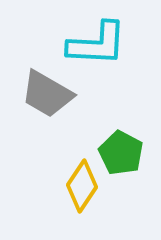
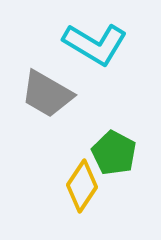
cyan L-shape: moved 2 px left; rotated 28 degrees clockwise
green pentagon: moved 7 px left
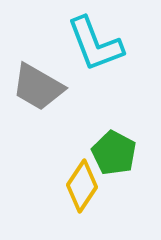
cyan L-shape: rotated 38 degrees clockwise
gray trapezoid: moved 9 px left, 7 px up
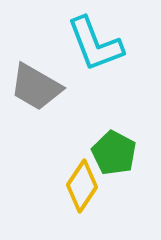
gray trapezoid: moved 2 px left
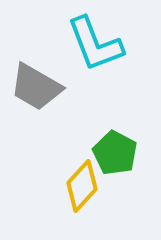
green pentagon: moved 1 px right
yellow diamond: rotated 9 degrees clockwise
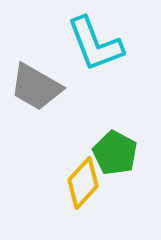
yellow diamond: moved 1 px right, 3 px up
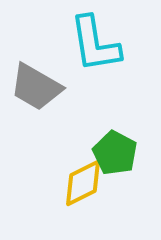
cyan L-shape: rotated 12 degrees clockwise
yellow diamond: rotated 21 degrees clockwise
